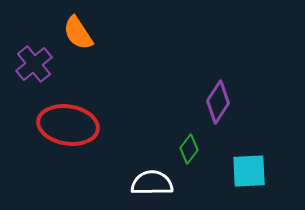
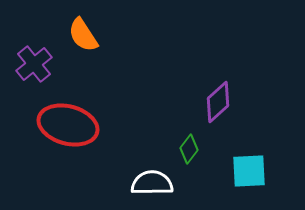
orange semicircle: moved 5 px right, 2 px down
purple diamond: rotated 15 degrees clockwise
red ellipse: rotated 6 degrees clockwise
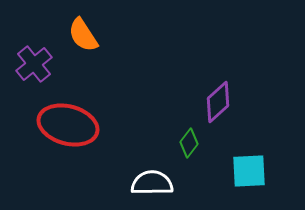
green diamond: moved 6 px up
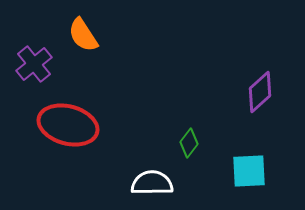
purple diamond: moved 42 px right, 10 px up
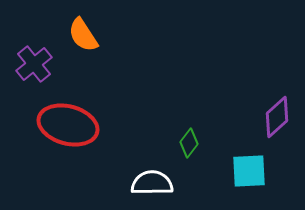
purple diamond: moved 17 px right, 25 px down
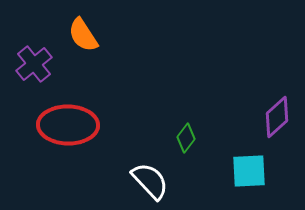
red ellipse: rotated 14 degrees counterclockwise
green diamond: moved 3 px left, 5 px up
white semicircle: moved 2 px left, 2 px up; rotated 48 degrees clockwise
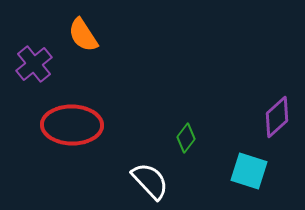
red ellipse: moved 4 px right
cyan square: rotated 21 degrees clockwise
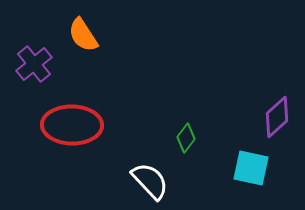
cyan square: moved 2 px right, 3 px up; rotated 6 degrees counterclockwise
